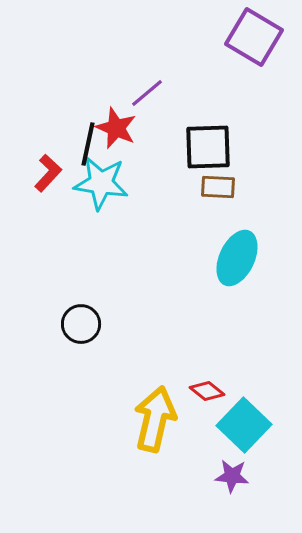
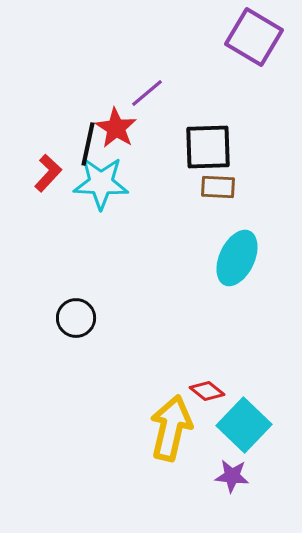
red star: rotated 9 degrees clockwise
cyan star: rotated 6 degrees counterclockwise
black circle: moved 5 px left, 6 px up
yellow arrow: moved 16 px right, 9 px down
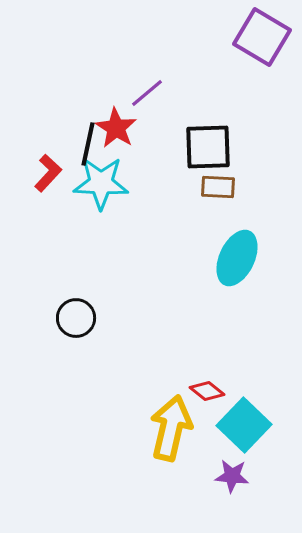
purple square: moved 8 px right
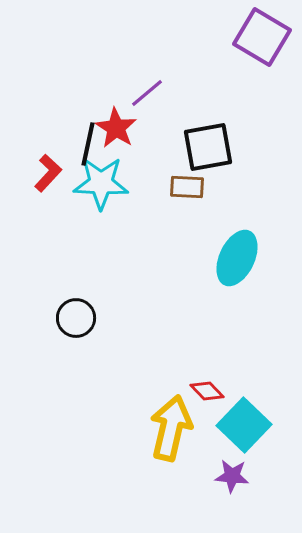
black square: rotated 8 degrees counterclockwise
brown rectangle: moved 31 px left
red diamond: rotated 8 degrees clockwise
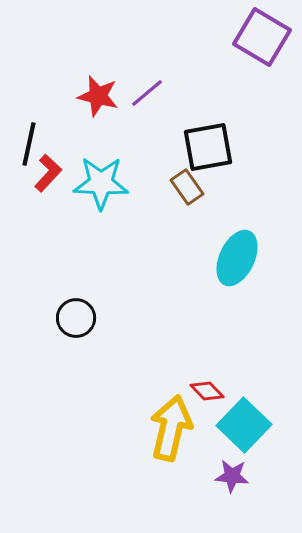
red star: moved 18 px left, 32 px up; rotated 18 degrees counterclockwise
black line: moved 59 px left
brown rectangle: rotated 52 degrees clockwise
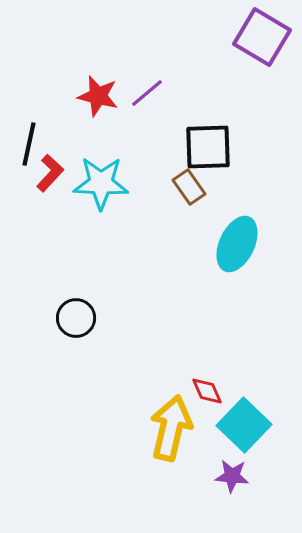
black square: rotated 8 degrees clockwise
red L-shape: moved 2 px right
brown rectangle: moved 2 px right
cyan ellipse: moved 14 px up
red diamond: rotated 20 degrees clockwise
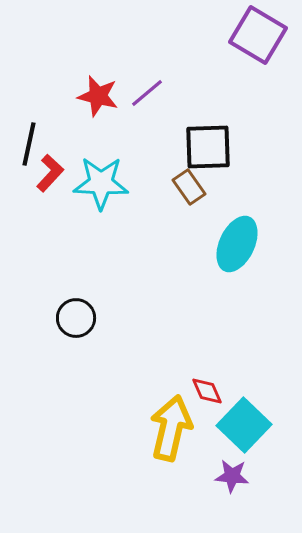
purple square: moved 4 px left, 2 px up
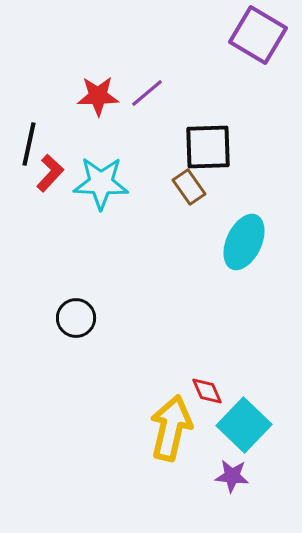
red star: rotated 15 degrees counterclockwise
cyan ellipse: moved 7 px right, 2 px up
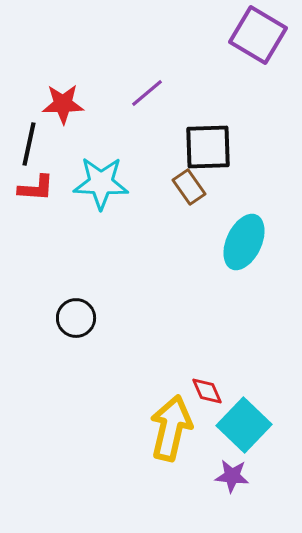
red star: moved 35 px left, 8 px down
red L-shape: moved 14 px left, 15 px down; rotated 51 degrees clockwise
